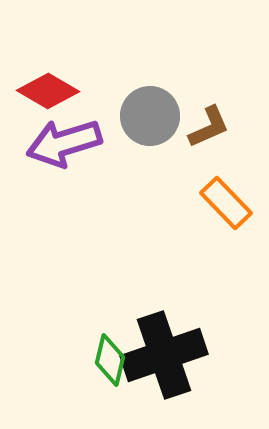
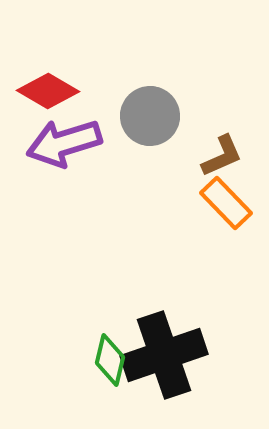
brown L-shape: moved 13 px right, 29 px down
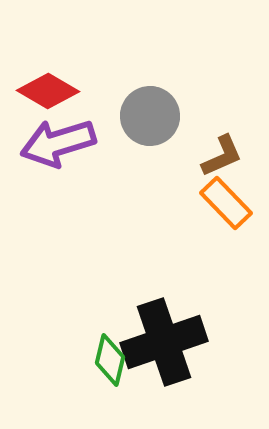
purple arrow: moved 6 px left
black cross: moved 13 px up
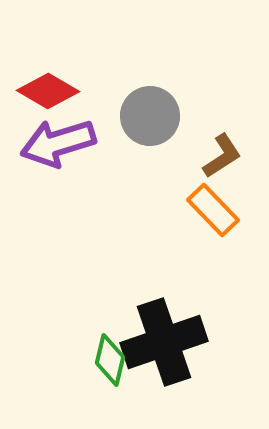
brown L-shape: rotated 9 degrees counterclockwise
orange rectangle: moved 13 px left, 7 px down
